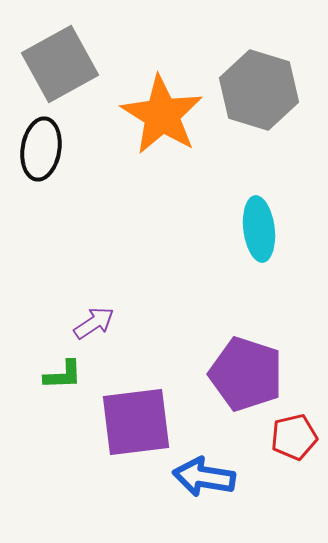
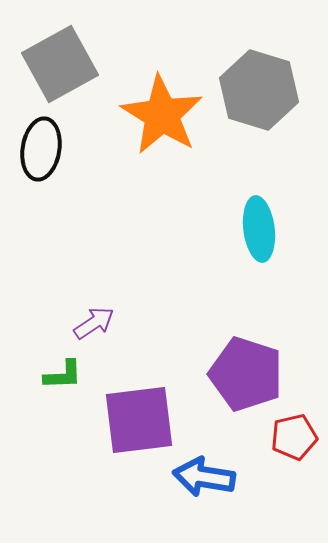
purple square: moved 3 px right, 2 px up
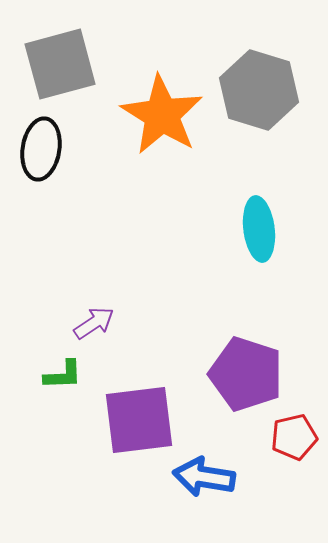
gray square: rotated 14 degrees clockwise
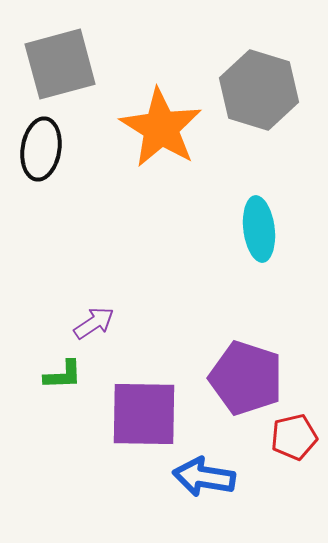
orange star: moved 1 px left, 13 px down
purple pentagon: moved 4 px down
purple square: moved 5 px right, 6 px up; rotated 8 degrees clockwise
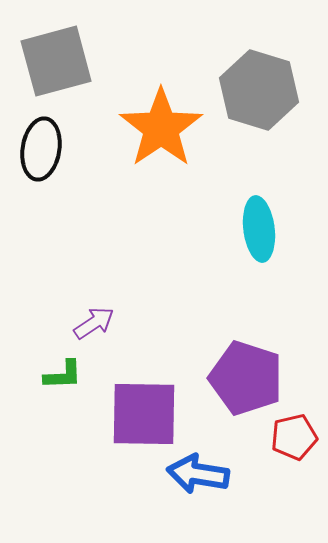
gray square: moved 4 px left, 3 px up
orange star: rotated 6 degrees clockwise
blue arrow: moved 6 px left, 3 px up
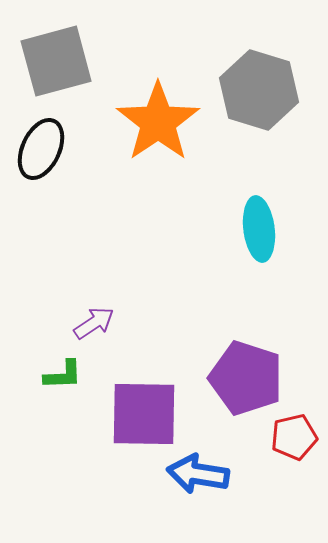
orange star: moved 3 px left, 6 px up
black ellipse: rotated 16 degrees clockwise
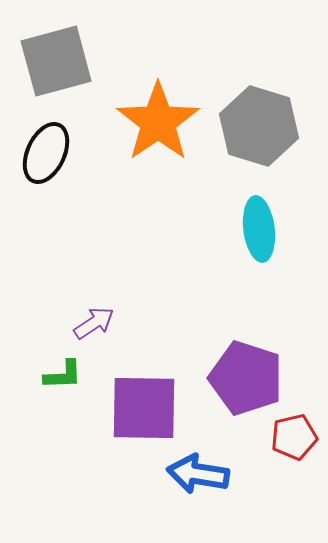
gray hexagon: moved 36 px down
black ellipse: moved 5 px right, 4 px down
purple square: moved 6 px up
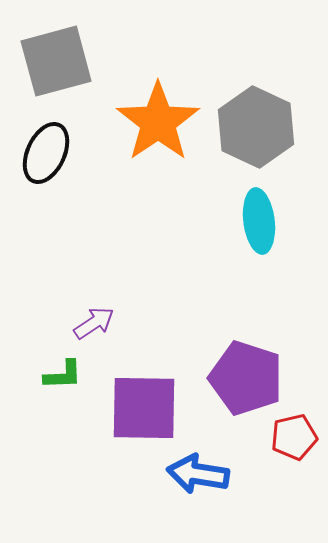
gray hexagon: moved 3 px left, 1 px down; rotated 8 degrees clockwise
cyan ellipse: moved 8 px up
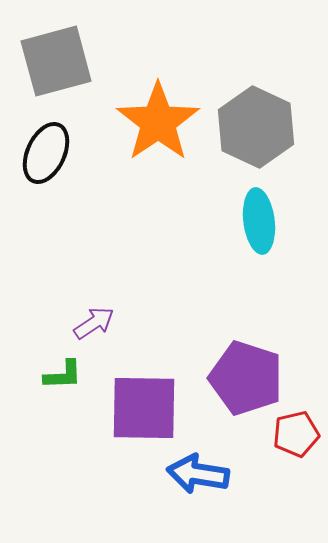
red pentagon: moved 2 px right, 3 px up
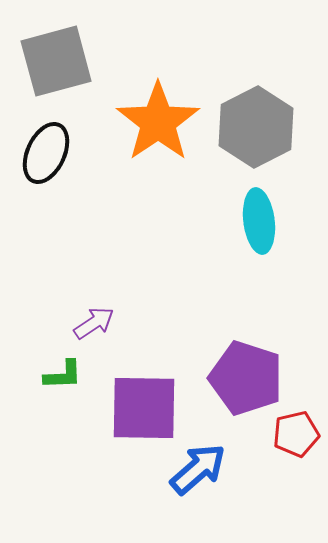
gray hexagon: rotated 8 degrees clockwise
blue arrow: moved 5 px up; rotated 130 degrees clockwise
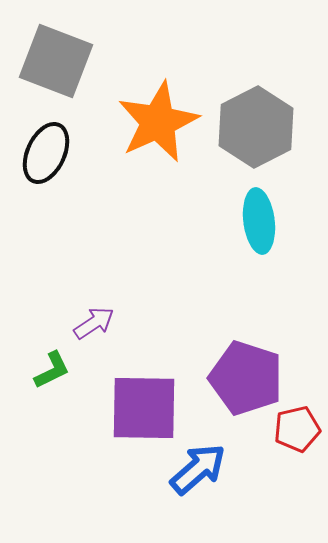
gray square: rotated 36 degrees clockwise
orange star: rotated 10 degrees clockwise
green L-shape: moved 11 px left, 5 px up; rotated 24 degrees counterclockwise
red pentagon: moved 1 px right, 5 px up
